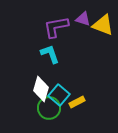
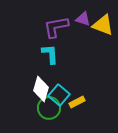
cyan L-shape: rotated 15 degrees clockwise
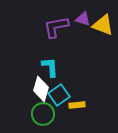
cyan L-shape: moved 13 px down
cyan square: rotated 15 degrees clockwise
yellow rectangle: moved 3 px down; rotated 21 degrees clockwise
green circle: moved 6 px left, 6 px down
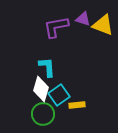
cyan L-shape: moved 3 px left
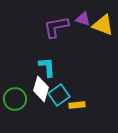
green circle: moved 28 px left, 15 px up
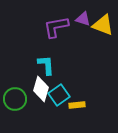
cyan L-shape: moved 1 px left, 2 px up
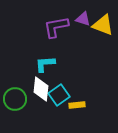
cyan L-shape: moved 1 px left, 1 px up; rotated 90 degrees counterclockwise
white diamond: rotated 10 degrees counterclockwise
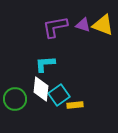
purple triangle: moved 6 px down
purple L-shape: moved 1 px left
yellow rectangle: moved 2 px left
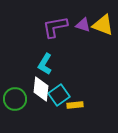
cyan L-shape: rotated 55 degrees counterclockwise
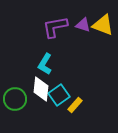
yellow rectangle: rotated 42 degrees counterclockwise
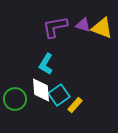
yellow triangle: moved 1 px left, 3 px down
cyan L-shape: moved 1 px right
white diamond: moved 1 px down; rotated 10 degrees counterclockwise
